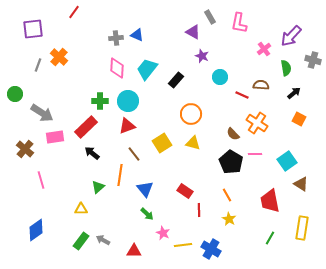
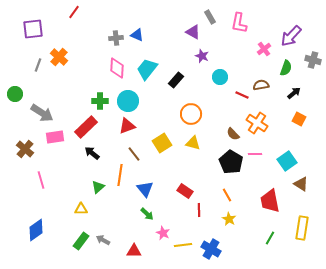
green semicircle at (286, 68): rotated 28 degrees clockwise
brown semicircle at (261, 85): rotated 14 degrees counterclockwise
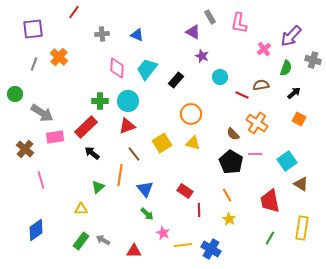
gray cross at (116, 38): moved 14 px left, 4 px up
gray line at (38, 65): moved 4 px left, 1 px up
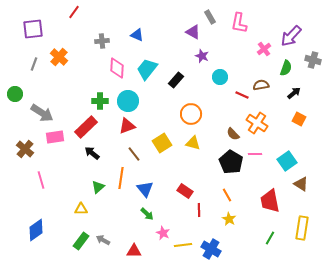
gray cross at (102, 34): moved 7 px down
orange line at (120, 175): moved 1 px right, 3 px down
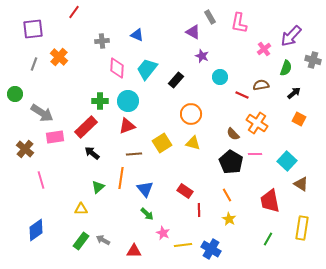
brown line at (134, 154): rotated 56 degrees counterclockwise
cyan square at (287, 161): rotated 12 degrees counterclockwise
green line at (270, 238): moved 2 px left, 1 px down
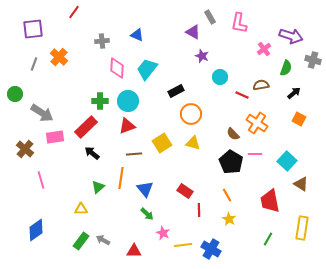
purple arrow at (291, 36): rotated 115 degrees counterclockwise
black rectangle at (176, 80): moved 11 px down; rotated 21 degrees clockwise
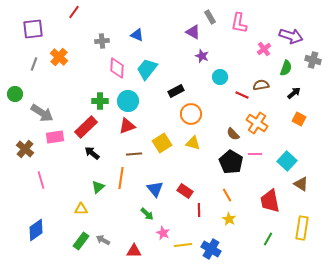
blue triangle at (145, 189): moved 10 px right
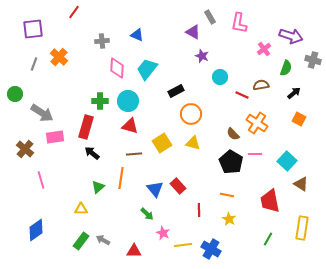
red triangle at (127, 126): moved 3 px right; rotated 36 degrees clockwise
red rectangle at (86, 127): rotated 30 degrees counterclockwise
red rectangle at (185, 191): moved 7 px left, 5 px up; rotated 14 degrees clockwise
orange line at (227, 195): rotated 48 degrees counterclockwise
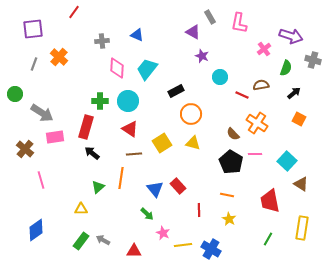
red triangle at (130, 126): moved 3 px down; rotated 18 degrees clockwise
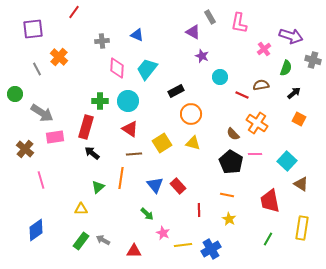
gray line at (34, 64): moved 3 px right, 5 px down; rotated 48 degrees counterclockwise
blue triangle at (155, 189): moved 4 px up
blue cross at (211, 249): rotated 30 degrees clockwise
